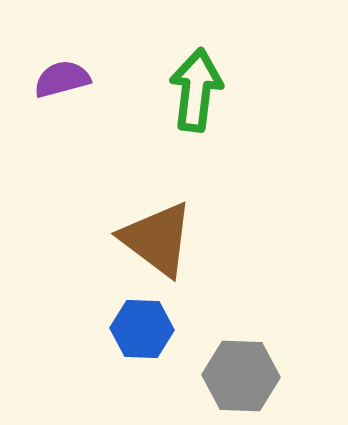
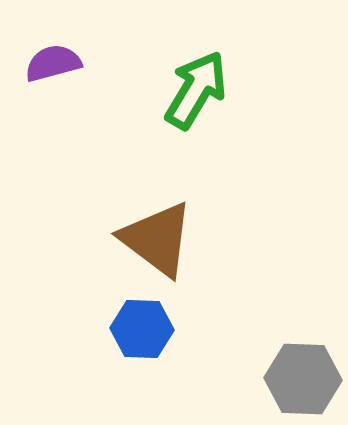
purple semicircle: moved 9 px left, 16 px up
green arrow: rotated 24 degrees clockwise
gray hexagon: moved 62 px right, 3 px down
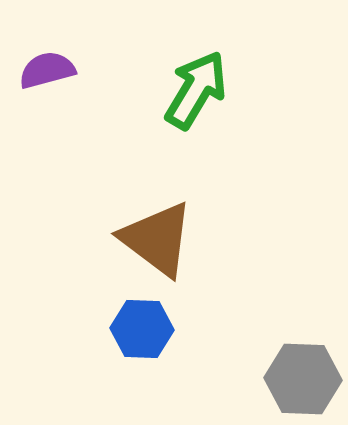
purple semicircle: moved 6 px left, 7 px down
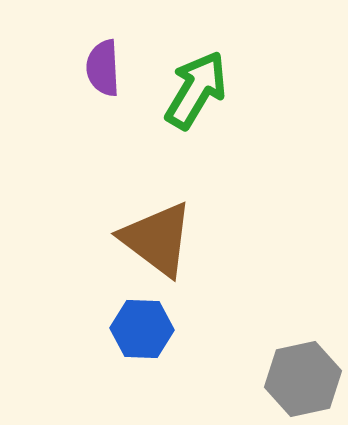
purple semicircle: moved 56 px right, 2 px up; rotated 78 degrees counterclockwise
gray hexagon: rotated 14 degrees counterclockwise
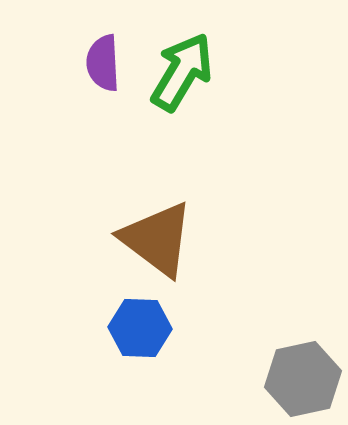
purple semicircle: moved 5 px up
green arrow: moved 14 px left, 18 px up
blue hexagon: moved 2 px left, 1 px up
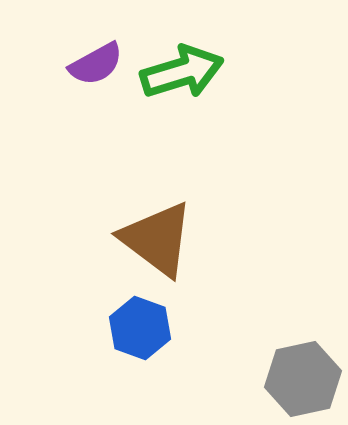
purple semicircle: moved 7 px left, 1 px down; rotated 116 degrees counterclockwise
green arrow: rotated 42 degrees clockwise
blue hexagon: rotated 18 degrees clockwise
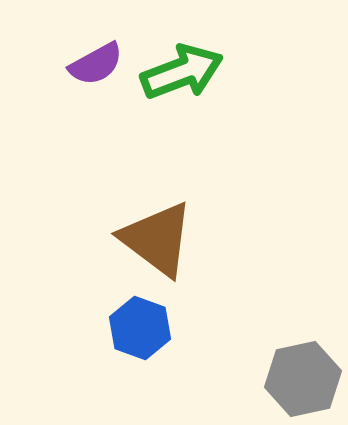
green arrow: rotated 4 degrees counterclockwise
